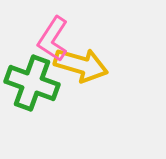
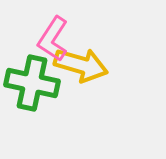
green cross: rotated 8 degrees counterclockwise
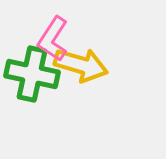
green cross: moved 9 px up
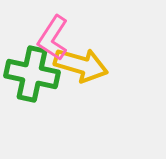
pink L-shape: moved 1 px up
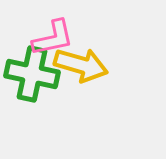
pink L-shape: rotated 135 degrees counterclockwise
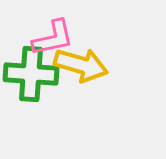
green cross: moved 1 px left; rotated 8 degrees counterclockwise
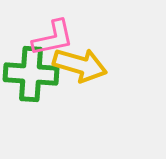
yellow arrow: moved 1 px left
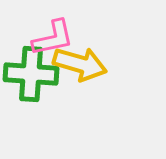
yellow arrow: moved 1 px up
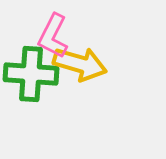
pink L-shape: moved 2 px up; rotated 129 degrees clockwise
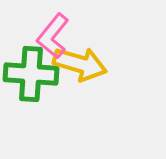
pink L-shape: rotated 12 degrees clockwise
